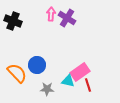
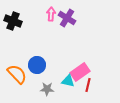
orange semicircle: moved 1 px down
red line: rotated 32 degrees clockwise
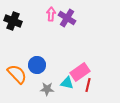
cyan triangle: moved 1 px left, 2 px down
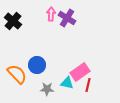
black cross: rotated 18 degrees clockwise
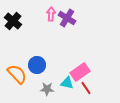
red line: moved 2 px left, 3 px down; rotated 48 degrees counterclockwise
